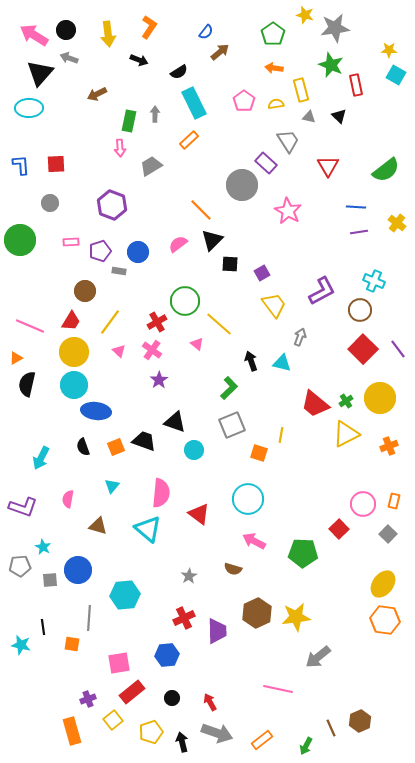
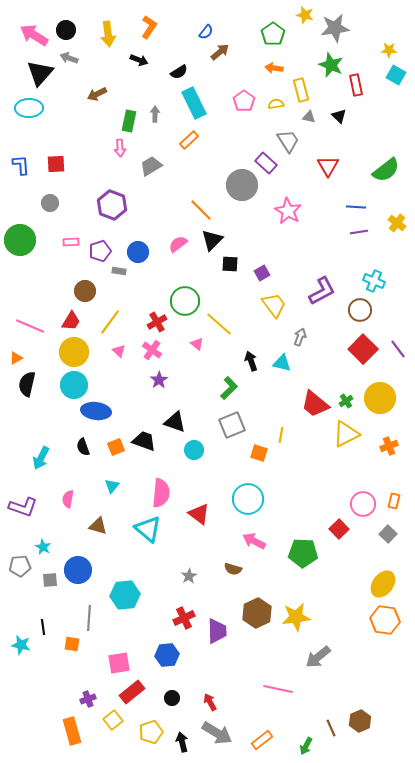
gray arrow at (217, 733): rotated 12 degrees clockwise
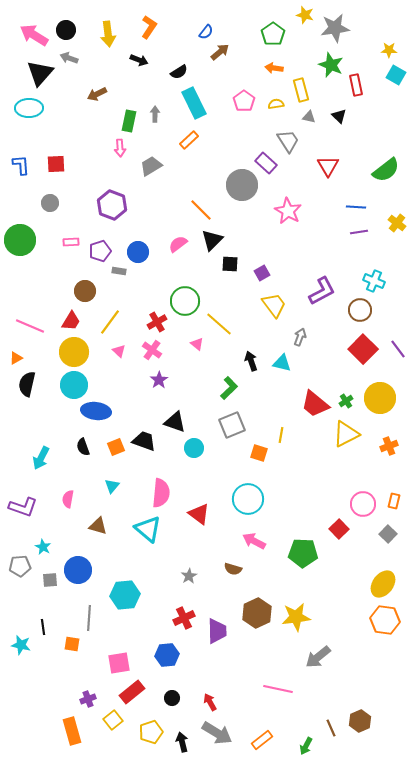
cyan circle at (194, 450): moved 2 px up
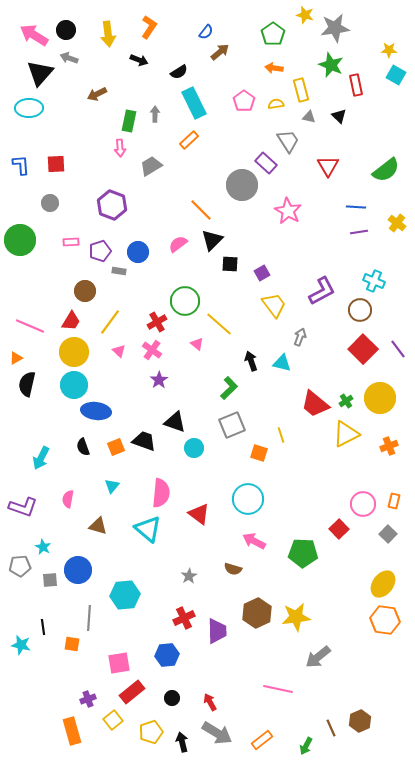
yellow line at (281, 435): rotated 28 degrees counterclockwise
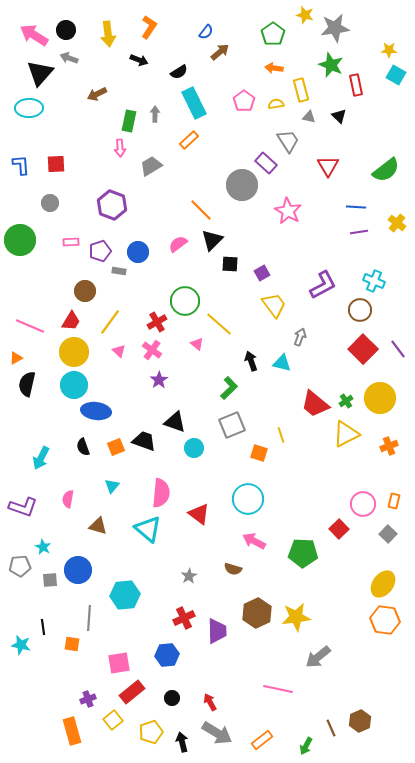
purple L-shape at (322, 291): moved 1 px right, 6 px up
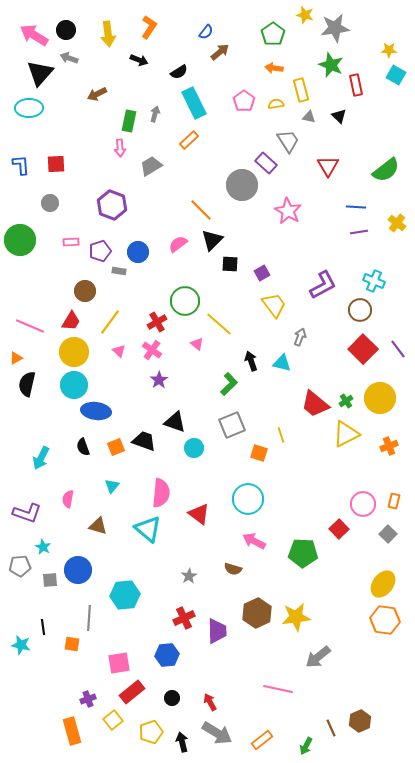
gray arrow at (155, 114): rotated 14 degrees clockwise
green L-shape at (229, 388): moved 4 px up
purple L-shape at (23, 507): moved 4 px right, 6 px down
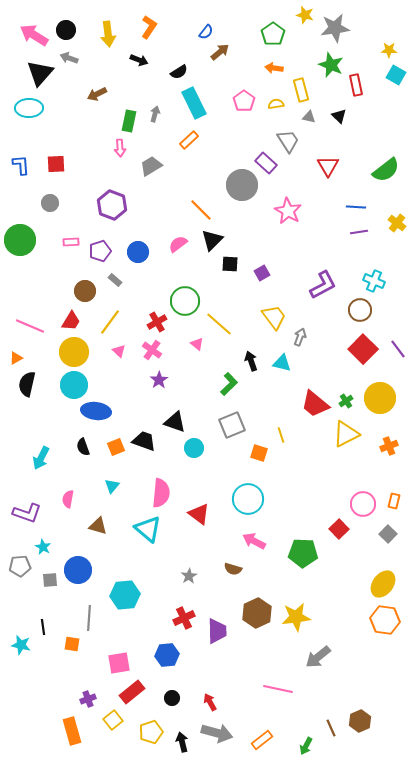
gray rectangle at (119, 271): moved 4 px left, 9 px down; rotated 32 degrees clockwise
yellow trapezoid at (274, 305): moved 12 px down
gray arrow at (217, 733): rotated 16 degrees counterclockwise
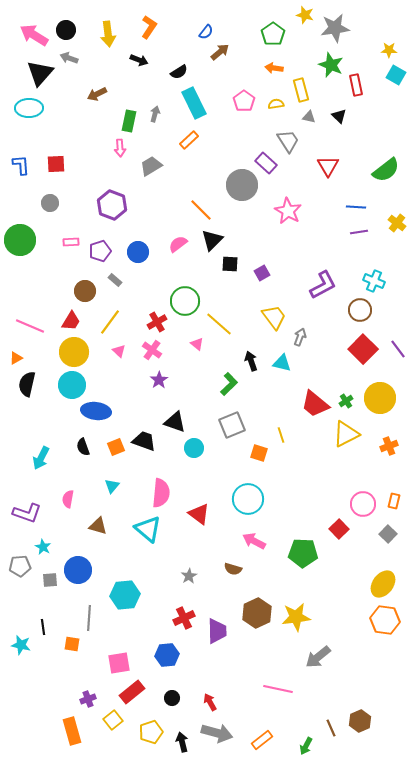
cyan circle at (74, 385): moved 2 px left
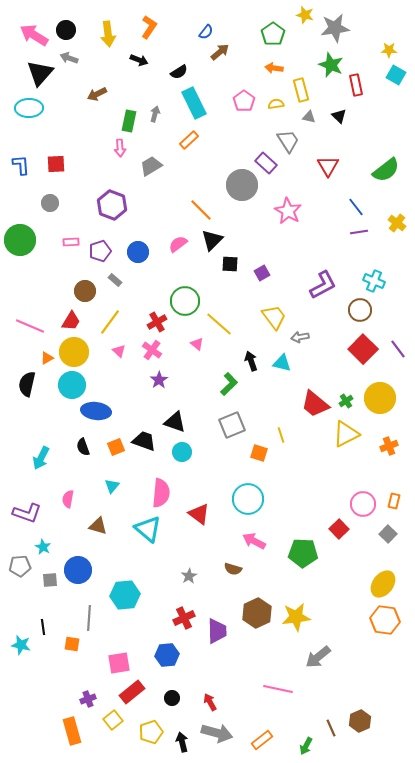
blue line at (356, 207): rotated 48 degrees clockwise
gray arrow at (300, 337): rotated 120 degrees counterclockwise
orange triangle at (16, 358): moved 31 px right
cyan circle at (194, 448): moved 12 px left, 4 px down
